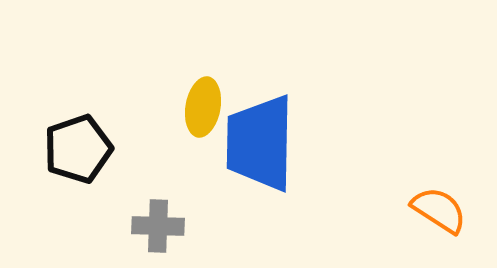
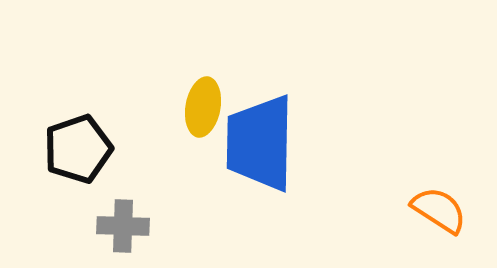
gray cross: moved 35 px left
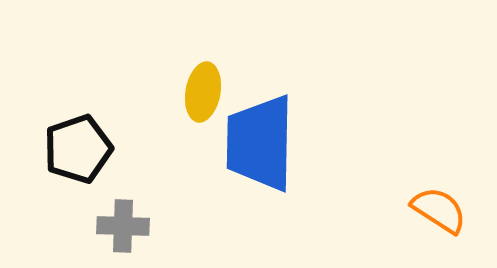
yellow ellipse: moved 15 px up
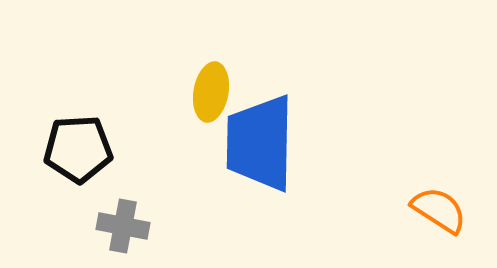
yellow ellipse: moved 8 px right
black pentagon: rotated 16 degrees clockwise
gray cross: rotated 9 degrees clockwise
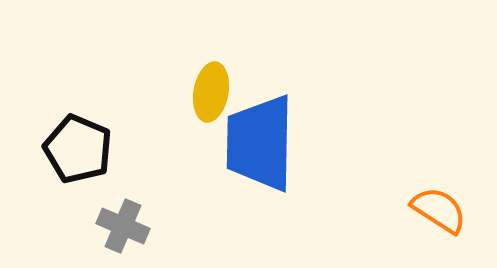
black pentagon: rotated 26 degrees clockwise
gray cross: rotated 12 degrees clockwise
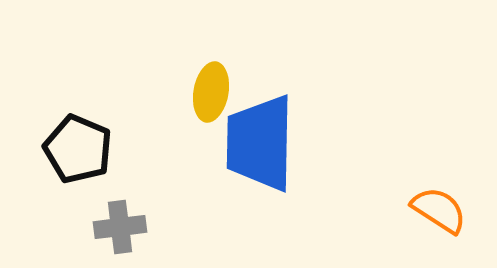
gray cross: moved 3 px left, 1 px down; rotated 30 degrees counterclockwise
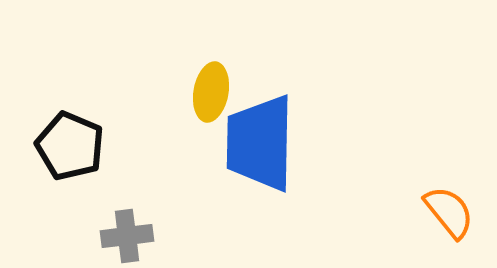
black pentagon: moved 8 px left, 3 px up
orange semicircle: moved 10 px right, 2 px down; rotated 18 degrees clockwise
gray cross: moved 7 px right, 9 px down
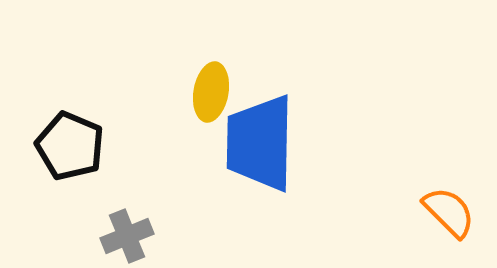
orange semicircle: rotated 6 degrees counterclockwise
gray cross: rotated 15 degrees counterclockwise
